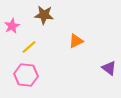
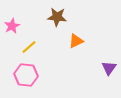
brown star: moved 13 px right, 2 px down
purple triangle: rotated 28 degrees clockwise
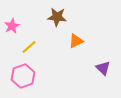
purple triangle: moved 6 px left; rotated 21 degrees counterclockwise
pink hexagon: moved 3 px left, 1 px down; rotated 25 degrees counterclockwise
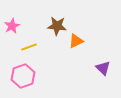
brown star: moved 9 px down
yellow line: rotated 21 degrees clockwise
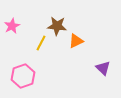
yellow line: moved 12 px right, 4 px up; rotated 42 degrees counterclockwise
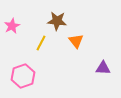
brown star: moved 5 px up
orange triangle: rotated 42 degrees counterclockwise
purple triangle: rotated 42 degrees counterclockwise
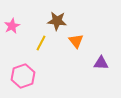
purple triangle: moved 2 px left, 5 px up
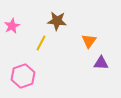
orange triangle: moved 13 px right; rotated 14 degrees clockwise
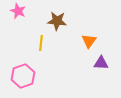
pink star: moved 6 px right, 15 px up; rotated 21 degrees counterclockwise
yellow line: rotated 21 degrees counterclockwise
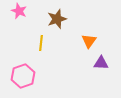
pink star: moved 1 px right
brown star: moved 2 px up; rotated 24 degrees counterclockwise
